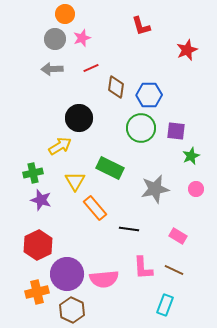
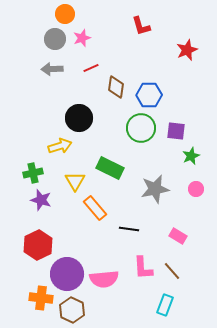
yellow arrow: rotated 15 degrees clockwise
brown line: moved 2 px left, 1 px down; rotated 24 degrees clockwise
orange cross: moved 4 px right, 6 px down; rotated 20 degrees clockwise
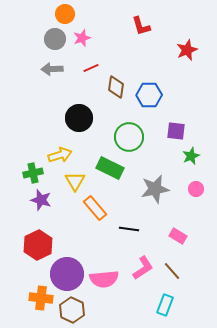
green circle: moved 12 px left, 9 px down
yellow arrow: moved 9 px down
pink L-shape: rotated 120 degrees counterclockwise
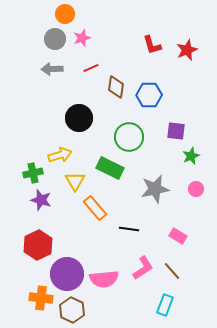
red L-shape: moved 11 px right, 19 px down
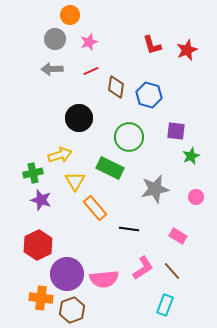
orange circle: moved 5 px right, 1 px down
pink star: moved 7 px right, 4 px down
red line: moved 3 px down
blue hexagon: rotated 15 degrees clockwise
pink circle: moved 8 px down
brown hexagon: rotated 15 degrees clockwise
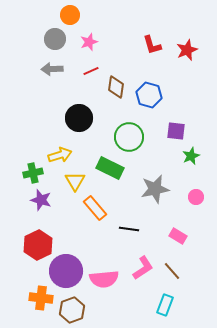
purple circle: moved 1 px left, 3 px up
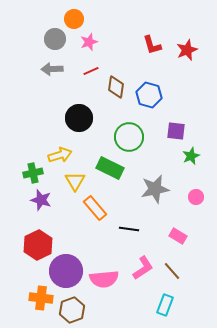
orange circle: moved 4 px right, 4 px down
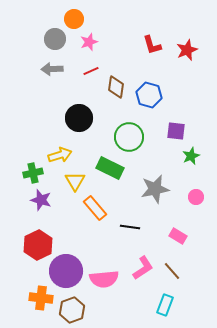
black line: moved 1 px right, 2 px up
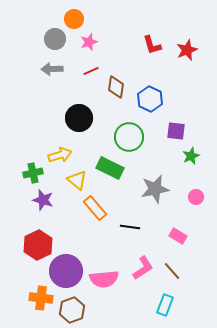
blue hexagon: moved 1 px right, 4 px down; rotated 10 degrees clockwise
yellow triangle: moved 2 px right, 1 px up; rotated 20 degrees counterclockwise
purple star: moved 2 px right
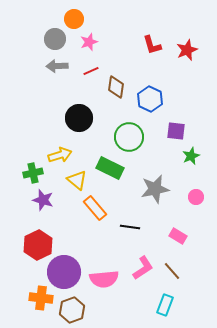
gray arrow: moved 5 px right, 3 px up
purple circle: moved 2 px left, 1 px down
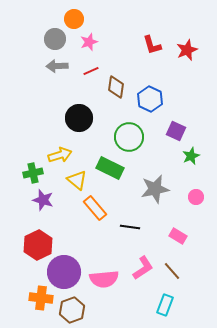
purple square: rotated 18 degrees clockwise
